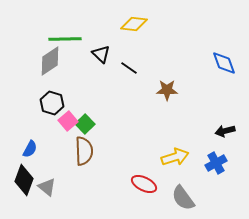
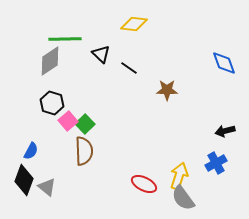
blue semicircle: moved 1 px right, 2 px down
yellow arrow: moved 4 px right, 19 px down; rotated 56 degrees counterclockwise
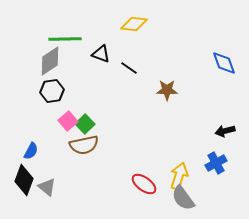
black triangle: rotated 24 degrees counterclockwise
black hexagon: moved 12 px up; rotated 25 degrees counterclockwise
brown semicircle: moved 6 px up; rotated 80 degrees clockwise
red ellipse: rotated 10 degrees clockwise
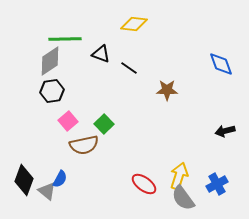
blue diamond: moved 3 px left, 1 px down
green square: moved 19 px right
blue semicircle: moved 29 px right, 28 px down
blue cross: moved 1 px right, 21 px down
gray triangle: moved 4 px down
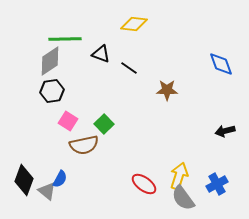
pink square: rotated 18 degrees counterclockwise
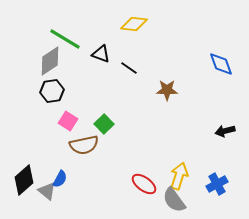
green line: rotated 32 degrees clockwise
black diamond: rotated 28 degrees clockwise
gray semicircle: moved 9 px left, 2 px down
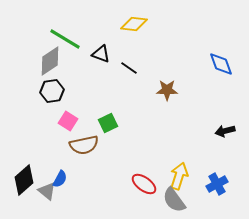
green square: moved 4 px right, 1 px up; rotated 18 degrees clockwise
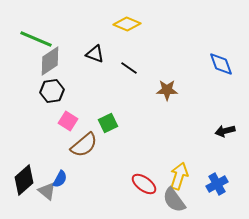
yellow diamond: moved 7 px left; rotated 16 degrees clockwise
green line: moved 29 px left; rotated 8 degrees counterclockwise
black triangle: moved 6 px left
brown semicircle: rotated 28 degrees counterclockwise
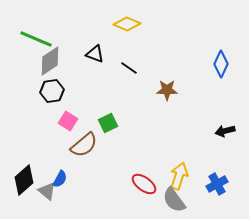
blue diamond: rotated 44 degrees clockwise
